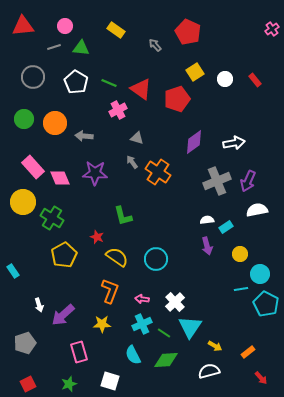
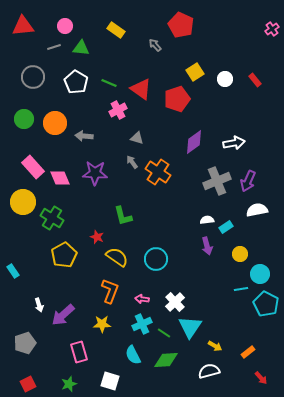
red pentagon at (188, 32): moved 7 px left, 7 px up
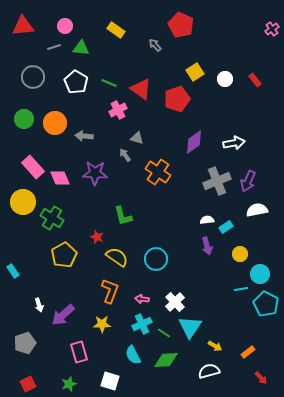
gray arrow at (132, 162): moved 7 px left, 7 px up
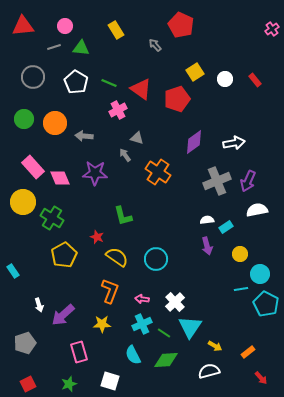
yellow rectangle at (116, 30): rotated 24 degrees clockwise
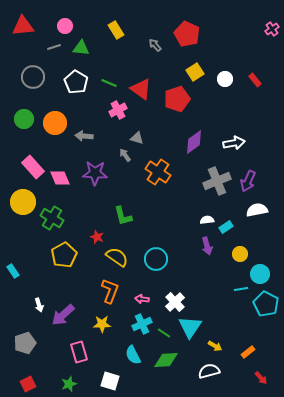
red pentagon at (181, 25): moved 6 px right, 9 px down
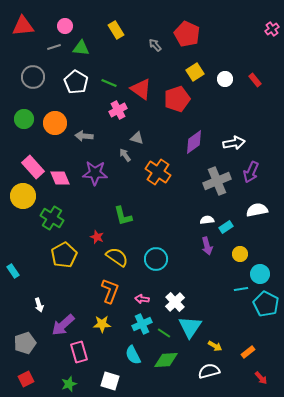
purple arrow at (248, 181): moved 3 px right, 9 px up
yellow circle at (23, 202): moved 6 px up
purple arrow at (63, 315): moved 10 px down
red square at (28, 384): moved 2 px left, 5 px up
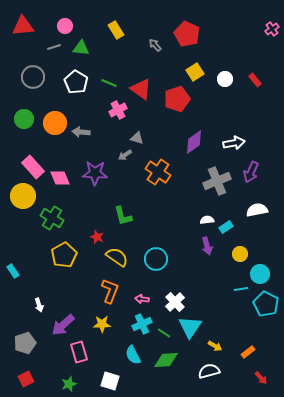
gray arrow at (84, 136): moved 3 px left, 4 px up
gray arrow at (125, 155): rotated 88 degrees counterclockwise
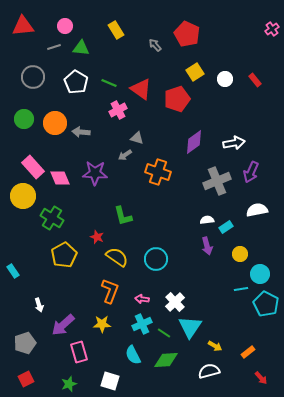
orange cross at (158, 172): rotated 15 degrees counterclockwise
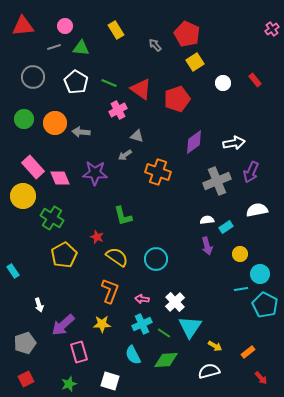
yellow square at (195, 72): moved 10 px up
white circle at (225, 79): moved 2 px left, 4 px down
gray triangle at (137, 138): moved 2 px up
cyan pentagon at (266, 304): moved 1 px left, 1 px down
